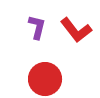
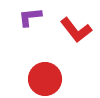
purple L-shape: moved 7 px left, 10 px up; rotated 110 degrees counterclockwise
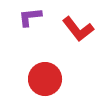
red L-shape: moved 2 px right, 1 px up
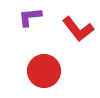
red circle: moved 1 px left, 8 px up
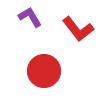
purple L-shape: rotated 65 degrees clockwise
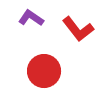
purple L-shape: moved 1 px right, 1 px down; rotated 25 degrees counterclockwise
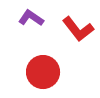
red circle: moved 1 px left, 1 px down
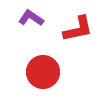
red L-shape: rotated 64 degrees counterclockwise
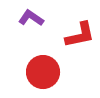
red L-shape: moved 2 px right, 6 px down
